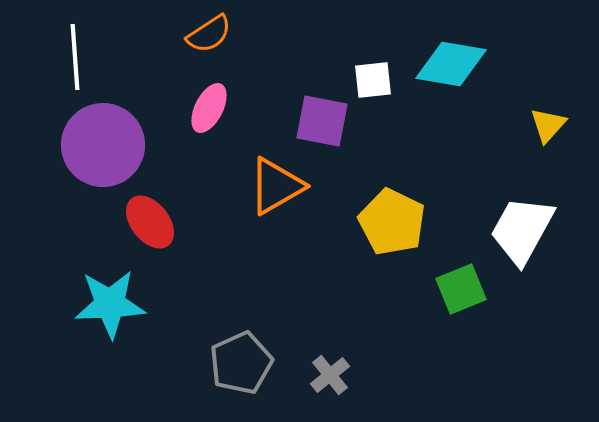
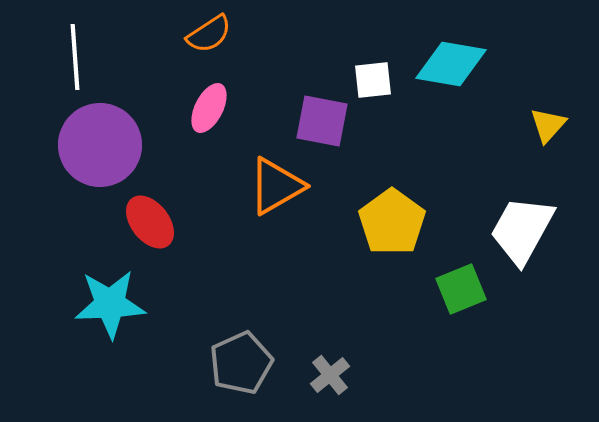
purple circle: moved 3 px left
yellow pentagon: rotated 10 degrees clockwise
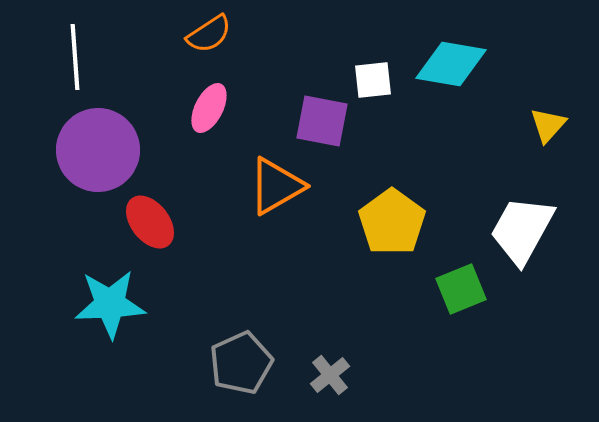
purple circle: moved 2 px left, 5 px down
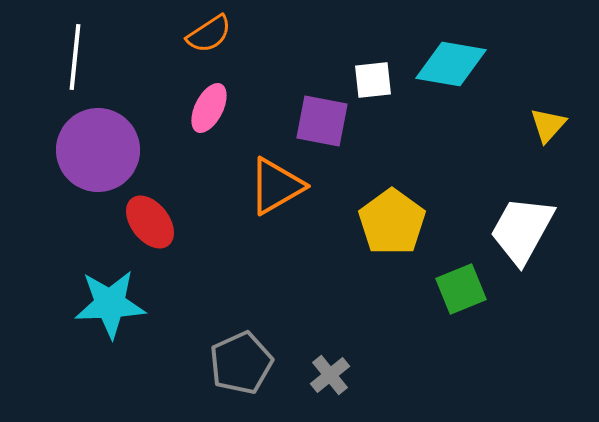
white line: rotated 10 degrees clockwise
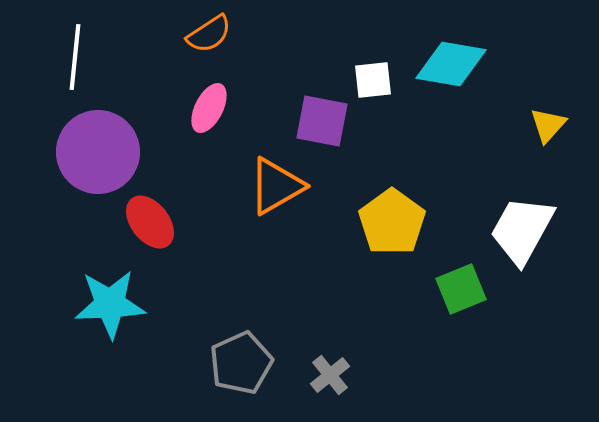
purple circle: moved 2 px down
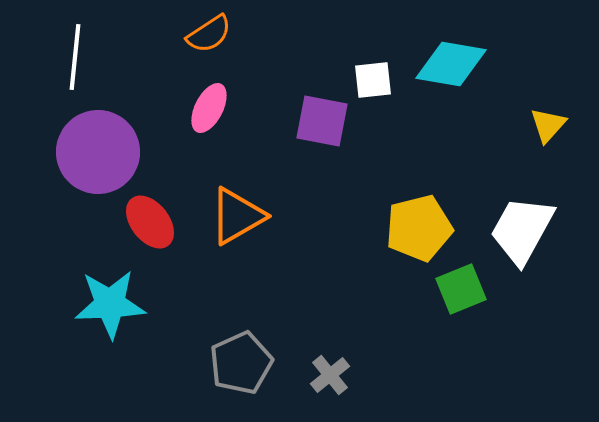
orange triangle: moved 39 px left, 30 px down
yellow pentagon: moved 27 px right, 6 px down; rotated 22 degrees clockwise
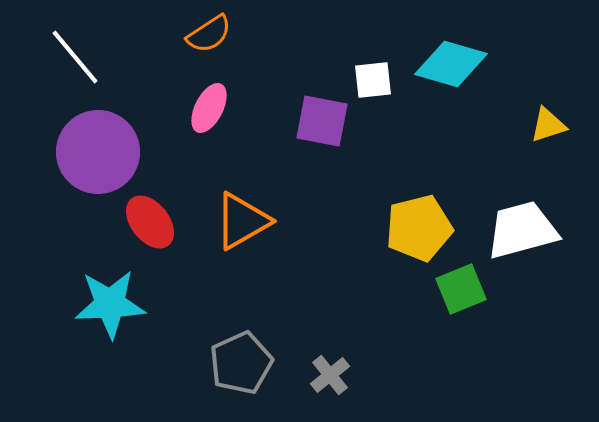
white line: rotated 46 degrees counterclockwise
cyan diamond: rotated 6 degrees clockwise
yellow triangle: rotated 30 degrees clockwise
orange triangle: moved 5 px right, 5 px down
white trapezoid: rotated 46 degrees clockwise
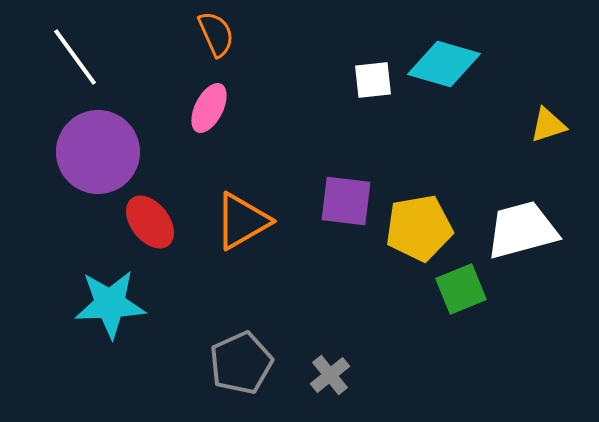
orange semicircle: moved 7 px right; rotated 81 degrees counterclockwise
white line: rotated 4 degrees clockwise
cyan diamond: moved 7 px left
purple square: moved 24 px right, 80 px down; rotated 4 degrees counterclockwise
yellow pentagon: rotated 4 degrees clockwise
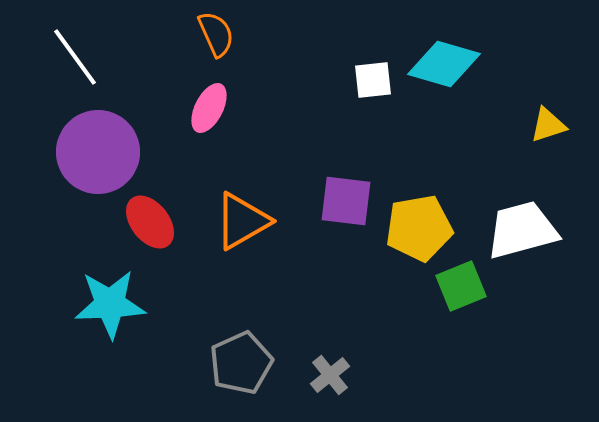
green square: moved 3 px up
